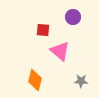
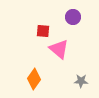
red square: moved 1 px down
pink triangle: moved 1 px left, 2 px up
orange diamond: moved 1 px left, 1 px up; rotated 20 degrees clockwise
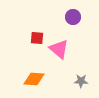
red square: moved 6 px left, 7 px down
orange diamond: rotated 60 degrees clockwise
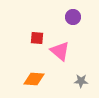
pink triangle: moved 1 px right, 2 px down
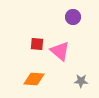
red square: moved 6 px down
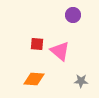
purple circle: moved 2 px up
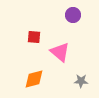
red square: moved 3 px left, 7 px up
pink triangle: moved 1 px down
orange diamond: rotated 20 degrees counterclockwise
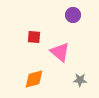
gray star: moved 1 px left, 1 px up
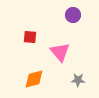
red square: moved 4 px left
pink triangle: rotated 10 degrees clockwise
gray star: moved 2 px left
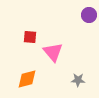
purple circle: moved 16 px right
pink triangle: moved 7 px left
orange diamond: moved 7 px left
